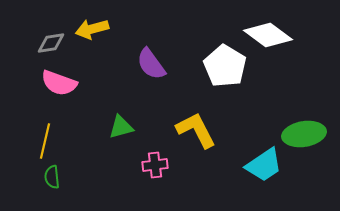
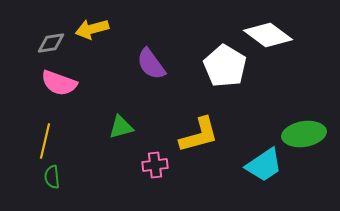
yellow L-shape: moved 3 px right, 5 px down; rotated 102 degrees clockwise
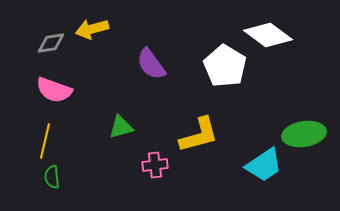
pink semicircle: moved 5 px left, 7 px down
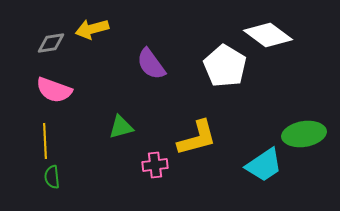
yellow L-shape: moved 2 px left, 3 px down
yellow line: rotated 16 degrees counterclockwise
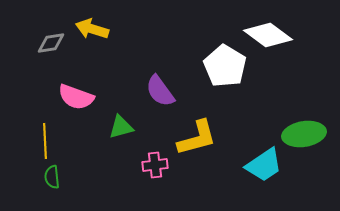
yellow arrow: rotated 32 degrees clockwise
purple semicircle: moved 9 px right, 27 px down
pink semicircle: moved 22 px right, 7 px down
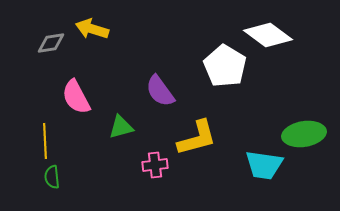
pink semicircle: rotated 42 degrees clockwise
cyan trapezoid: rotated 42 degrees clockwise
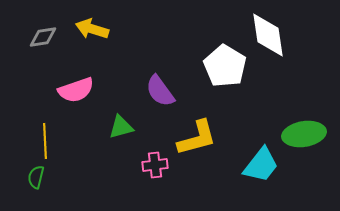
white diamond: rotated 45 degrees clockwise
gray diamond: moved 8 px left, 6 px up
pink semicircle: moved 7 px up; rotated 81 degrees counterclockwise
cyan trapezoid: moved 3 px left; rotated 60 degrees counterclockwise
green semicircle: moved 16 px left; rotated 20 degrees clockwise
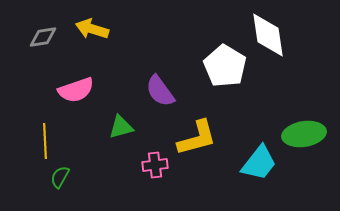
cyan trapezoid: moved 2 px left, 2 px up
green semicircle: moved 24 px right; rotated 15 degrees clockwise
